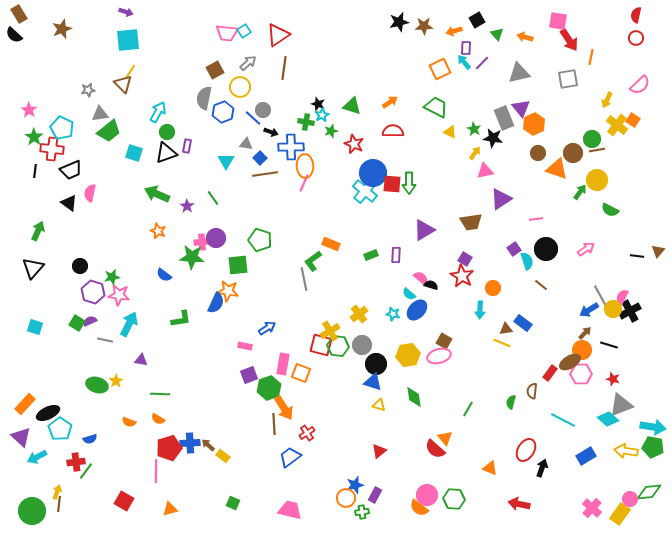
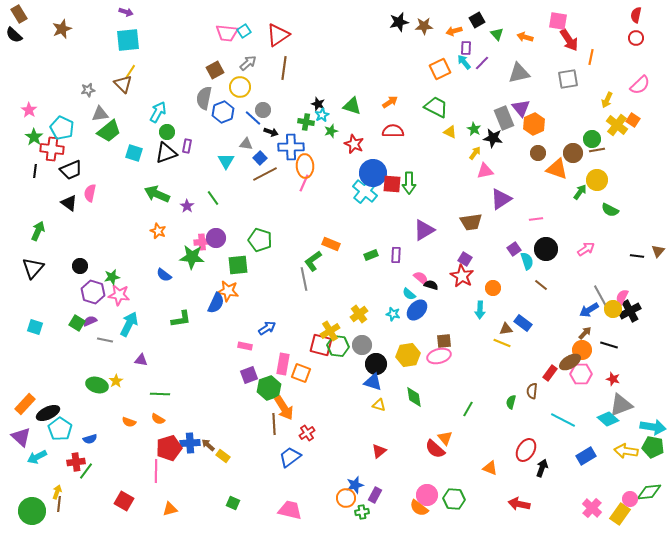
brown line at (265, 174): rotated 20 degrees counterclockwise
brown square at (444, 341): rotated 35 degrees counterclockwise
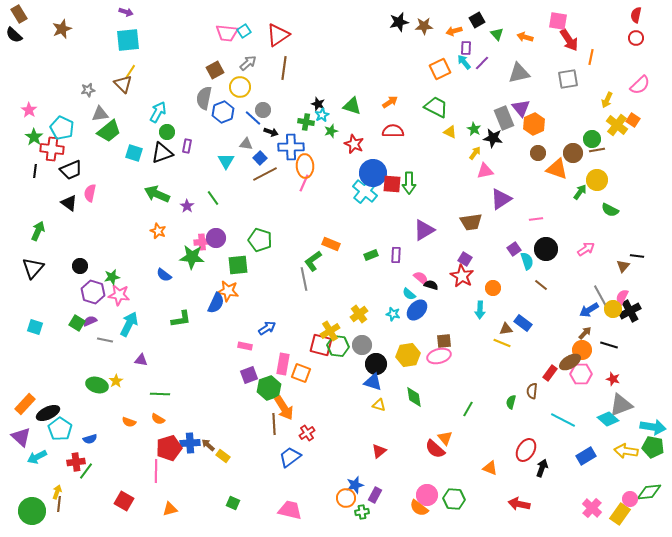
black triangle at (166, 153): moved 4 px left
brown triangle at (658, 251): moved 35 px left, 15 px down
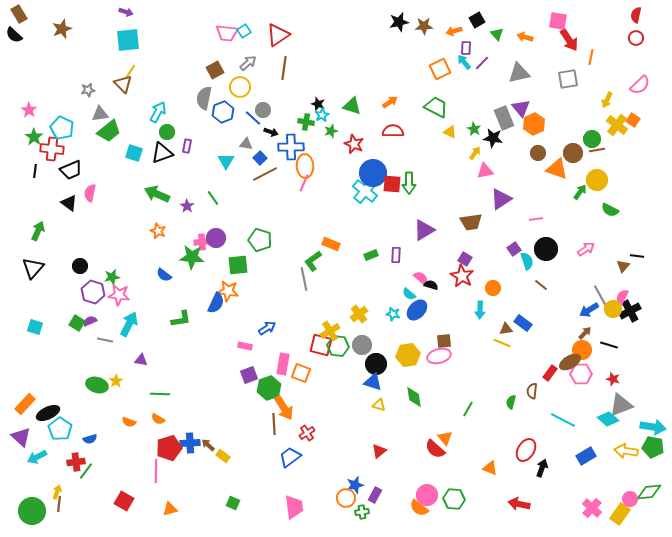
pink trapezoid at (290, 510): moved 4 px right, 3 px up; rotated 70 degrees clockwise
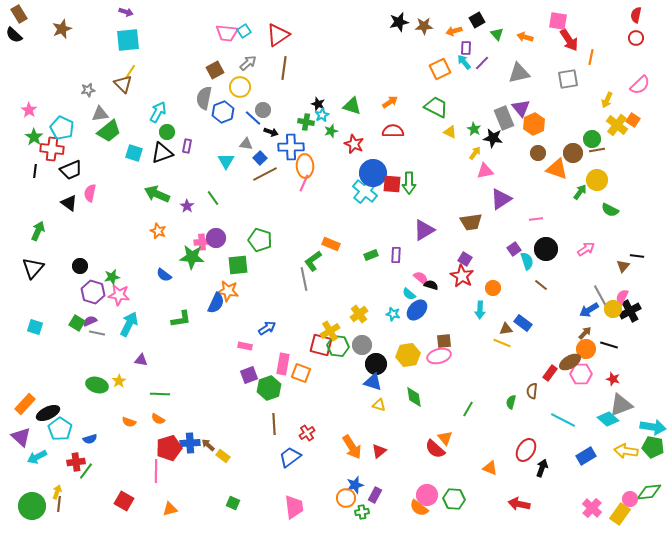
gray line at (105, 340): moved 8 px left, 7 px up
orange circle at (582, 350): moved 4 px right, 1 px up
yellow star at (116, 381): moved 3 px right
orange arrow at (284, 408): moved 68 px right, 39 px down
green circle at (32, 511): moved 5 px up
